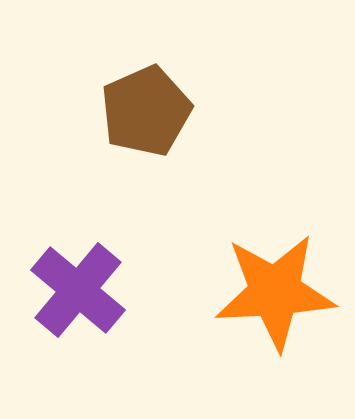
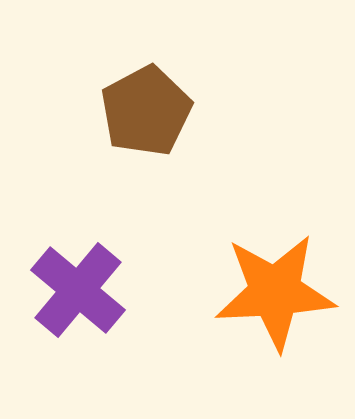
brown pentagon: rotated 4 degrees counterclockwise
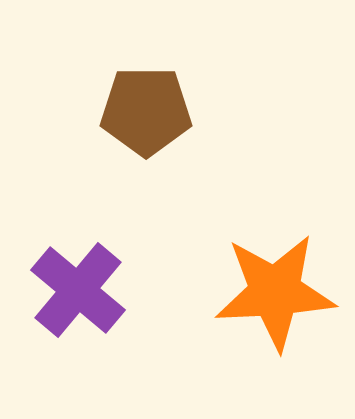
brown pentagon: rotated 28 degrees clockwise
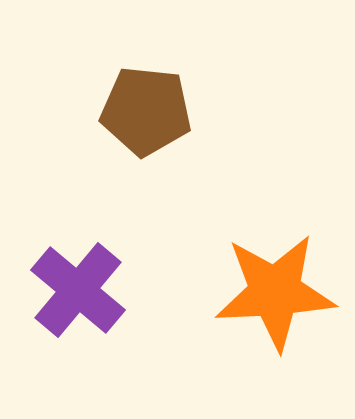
brown pentagon: rotated 6 degrees clockwise
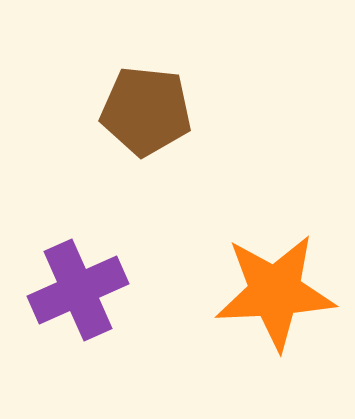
purple cross: rotated 26 degrees clockwise
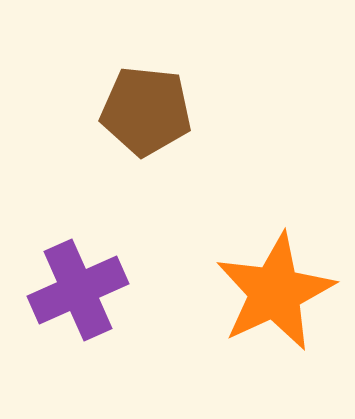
orange star: rotated 22 degrees counterclockwise
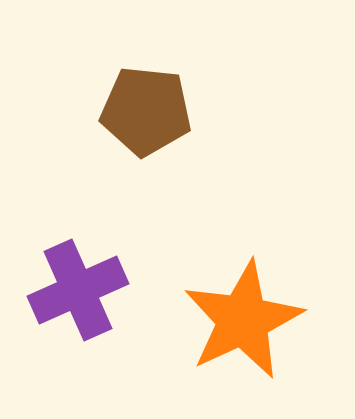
orange star: moved 32 px left, 28 px down
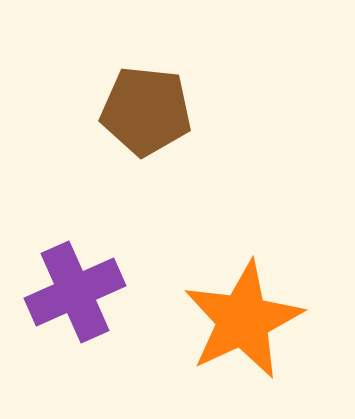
purple cross: moved 3 px left, 2 px down
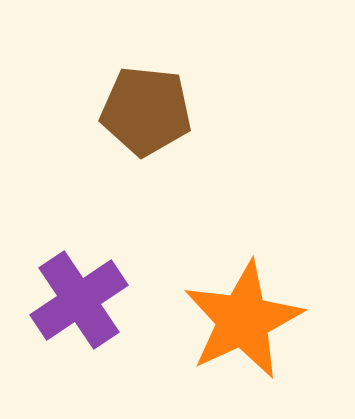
purple cross: moved 4 px right, 8 px down; rotated 10 degrees counterclockwise
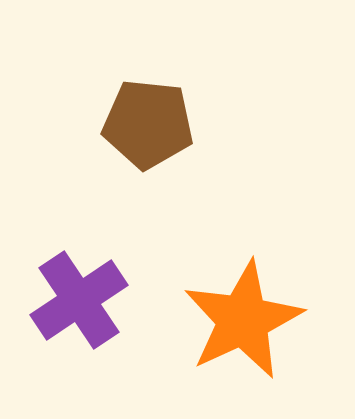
brown pentagon: moved 2 px right, 13 px down
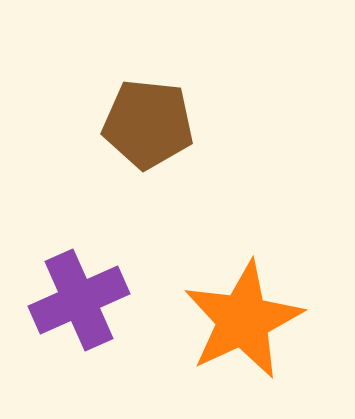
purple cross: rotated 10 degrees clockwise
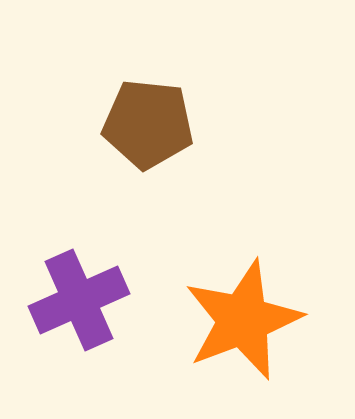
orange star: rotated 4 degrees clockwise
